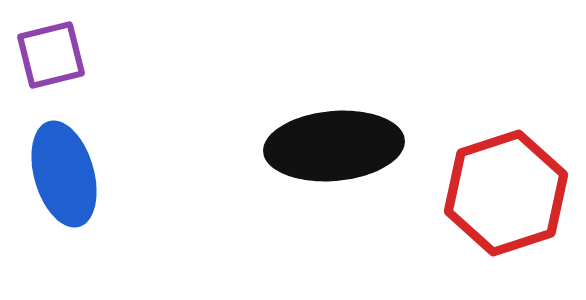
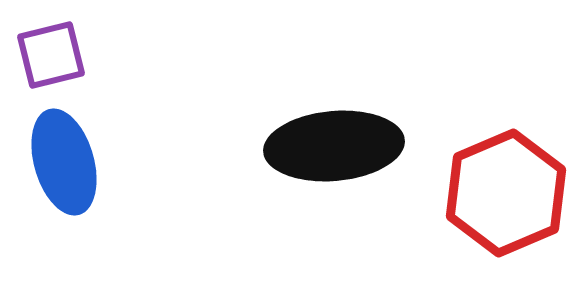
blue ellipse: moved 12 px up
red hexagon: rotated 5 degrees counterclockwise
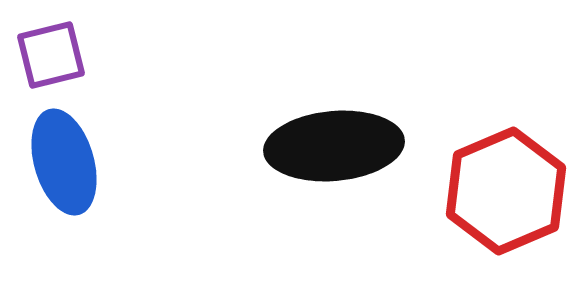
red hexagon: moved 2 px up
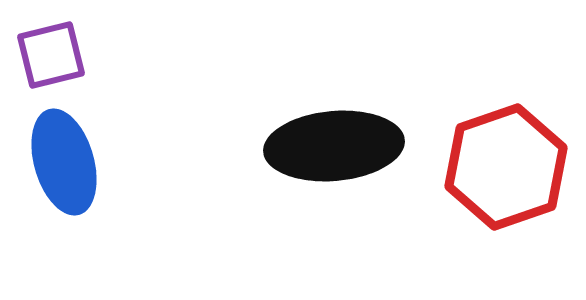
red hexagon: moved 24 px up; rotated 4 degrees clockwise
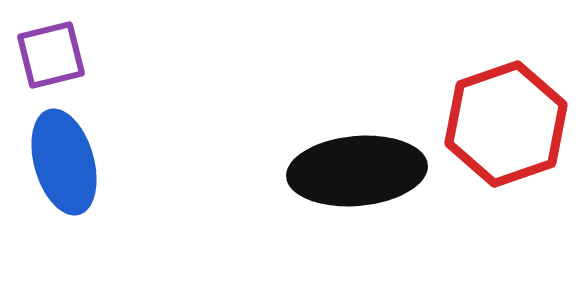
black ellipse: moved 23 px right, 25 px down
red hexagon: moved 43 px up
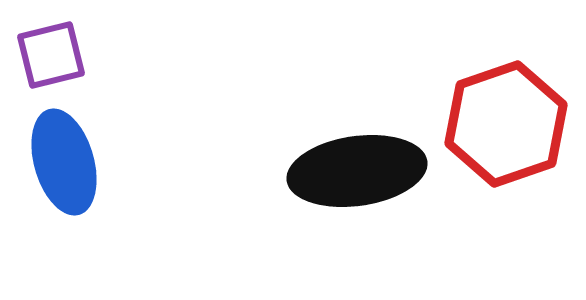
black ellipse: rotated 3 degrees counterclockwise
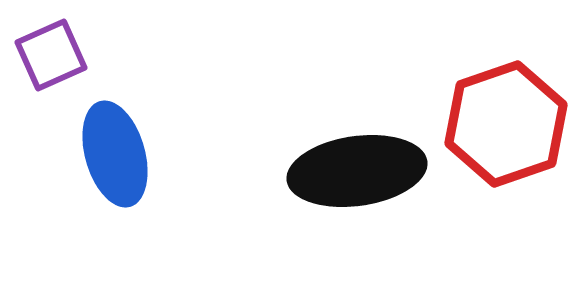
purple square: rotated 10 degrees counterclockwise
blue ellipse: moved 51 px right, 8 px up
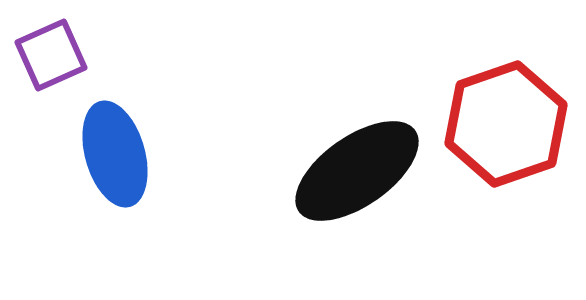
black ellipse: rotated 27 degrees counterclockwise
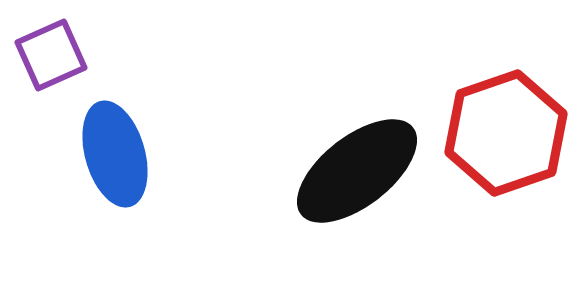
red hexagon: moved 9 px down
black ellipse: rotated 3 degrees counterclockwise
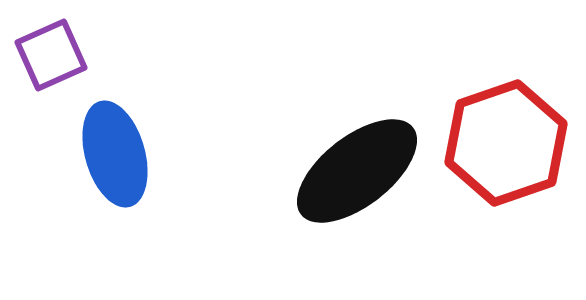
red hexagon: moved 10 px down
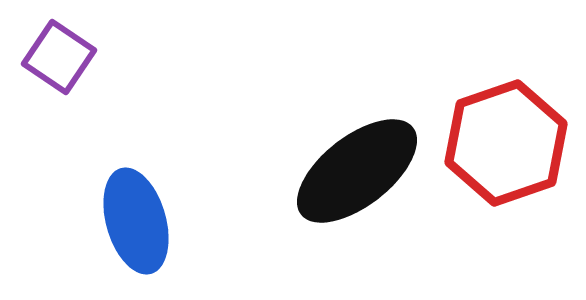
purple square: moved 8 px right, 2 px down; rotated 32 degrees counterclockwise
blue ellipse: moved 21 px right, 67 px down
